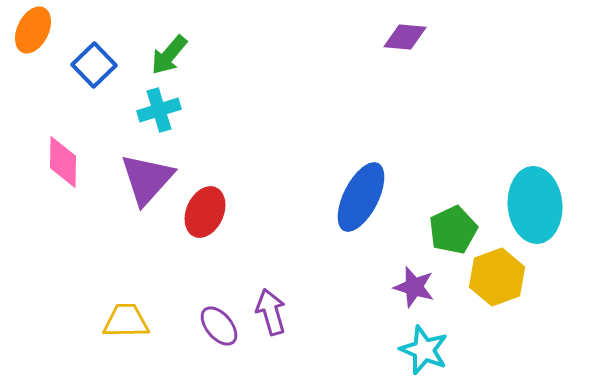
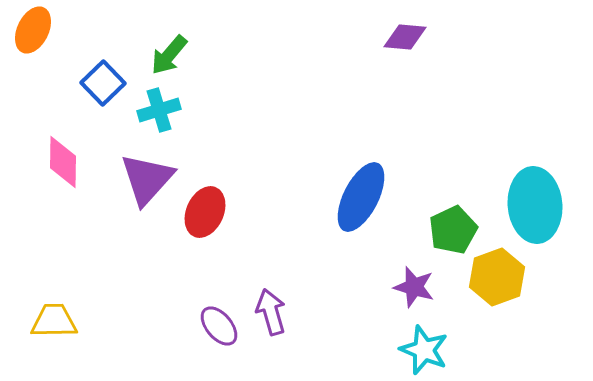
blue square: moved 9 px right, 18 px down
yellow trapezoid: moved 72 px left
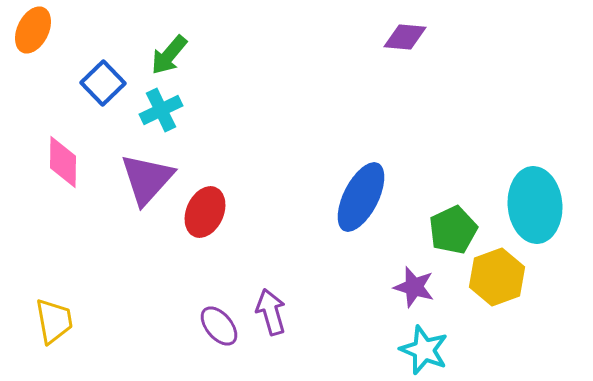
cyan cross: moved 2 px right; rotated 9 degrees counterclockwise
yellow trapezoid: rotated 81 degrees clockwise
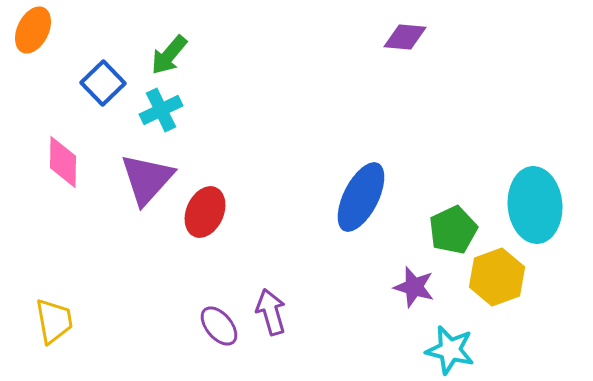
cyan star: moved 26 px right; rotated 9 degrees counterclockwise
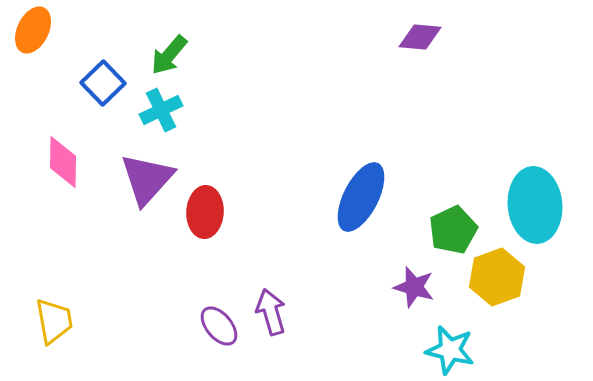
purple diamond: moved 15 px right
red ellipse: rotated 21 degrees counterclockwise
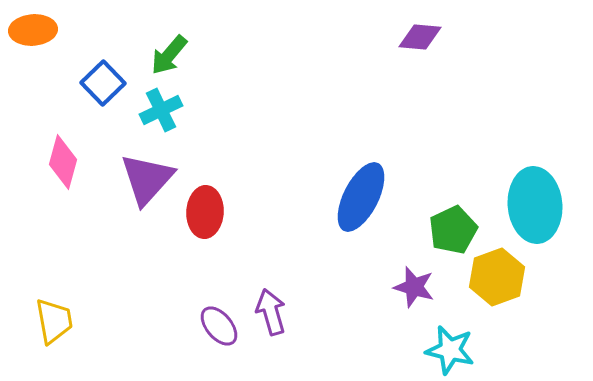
orange ellipse: rotated 60 degrees clockwise
pink diamond: rotated 14 degrees clockwise
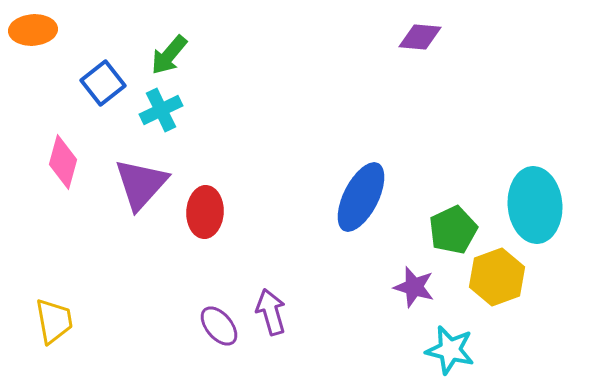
blue square: rotated 6 degrees clockwise
purple triangle: moved 6 px left, 5 px down
